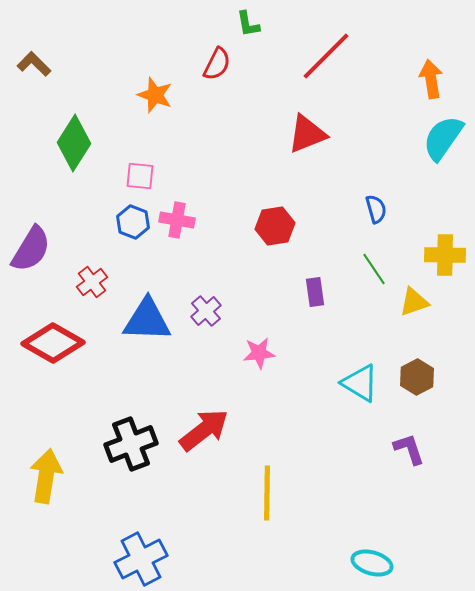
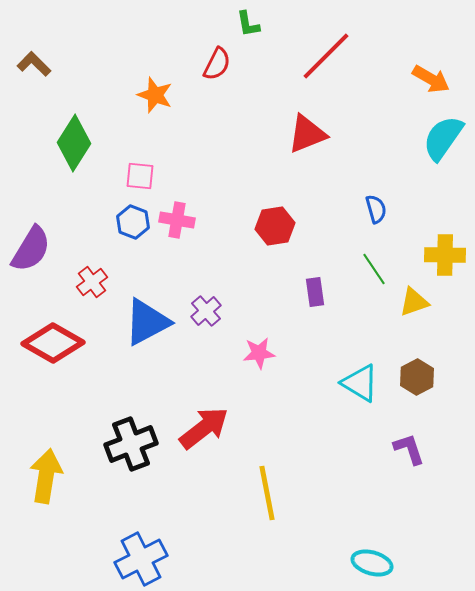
orange arrow: rotated 129 degrees clockwise
blue triangle: moved 2 px down; rotated 30 degrees counterclockwise
red arrow: moved 2 px up
yellow line: rotated 12 degrees counterclockwise
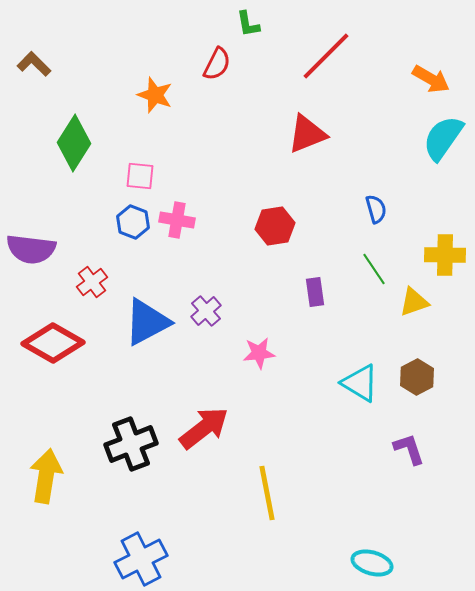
purple semicircle: rotated 66 degrees clockwise
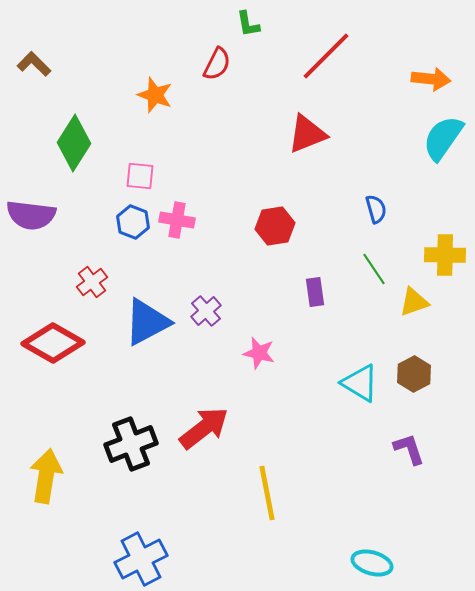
orange arrow: rotated 24 degrees counterclockwise
purple semicircle: moved 34 px up
pink star: rotated 20 degrees clockwise
brown hexagon: moved 3 px left, 3 px up
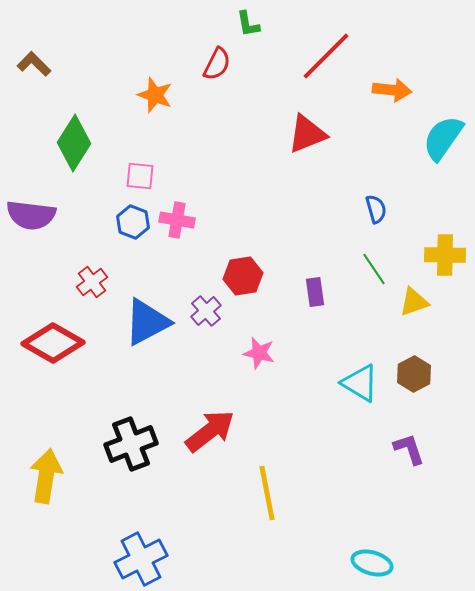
orange arrow: moved 39 px left, 11 px down
red hexagon: moved 32 px left, 50 px down
red arrow: moved 6 px right, 3 px down
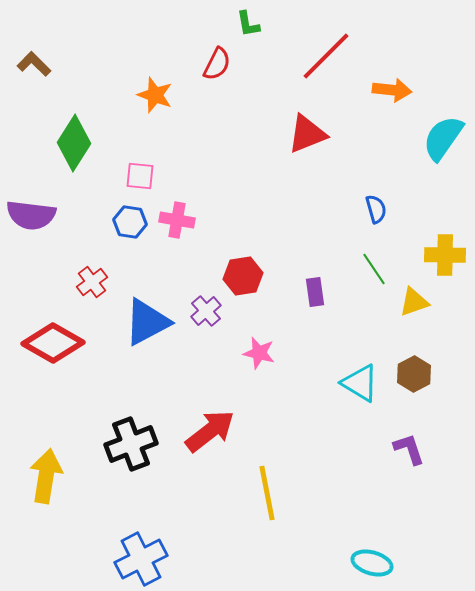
blue hexagon: moved 3 px left; rotated 12 degrees counterclockwise
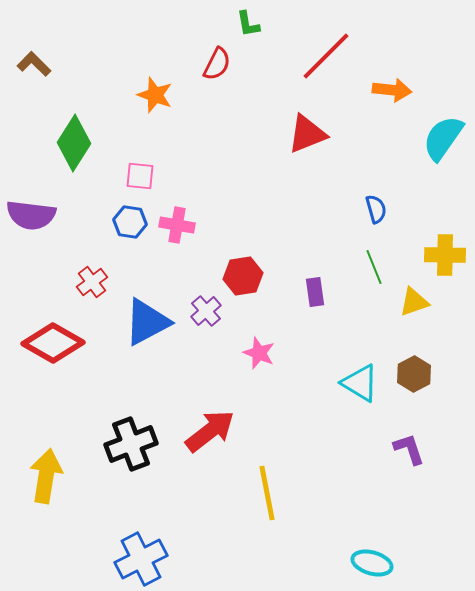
pink cross: moved 5 px down
green line: moved 2 px up; rotated 12 degrees clockwise
pink star: rotated 8 degrees clockwise
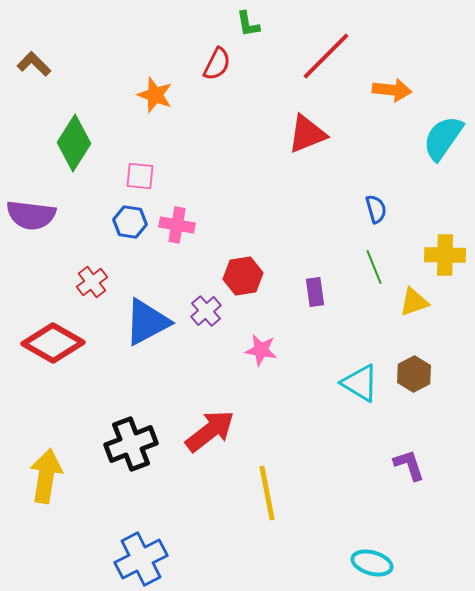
pink star: moved 2 px right, 3 px up; rotated 12 degrees counterclockwise
purple L-shape: moved 16 px down
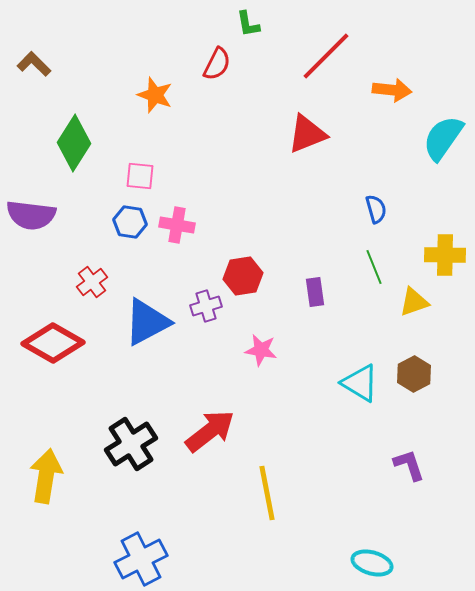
purple cross: moved 5 px up; rotated 24 degrees clockwise
black cross: rotated 12 degrees counterclockwise
